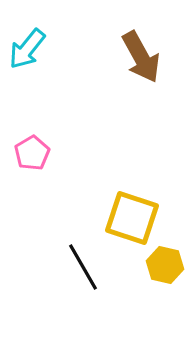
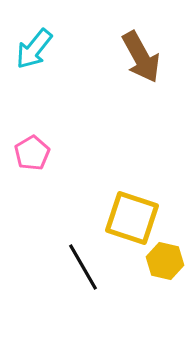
cyan arrow: moved 7 px right
yellow hexagon: moved 4 px up
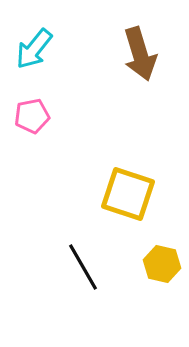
brown arrow: moved 1 px left, 3 px up; rotated 12 degrees clockwise
pink pentagon: moved 37 px up; rotated 20 degrees clockwise
yellow square: moved 4 px left, 24 px up
yellow hexagon: moved 3 px left, 3 px down
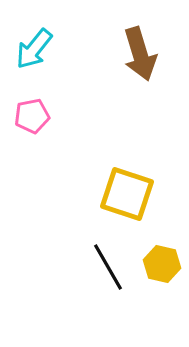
yellow square: moved 1 px left
black line: moved 25 px right
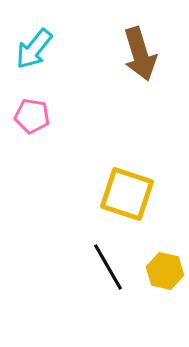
pink pentagon: rotated 20 degrees clockwise
yellow hexagon: moved 3 px right, 7 px down
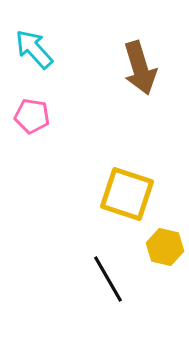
cyan arrow: rotated 99 degrees clockwise
brown arrow: moved 14 px down
black line: moved 12 px down
yellow hexagon: moved 24 px up
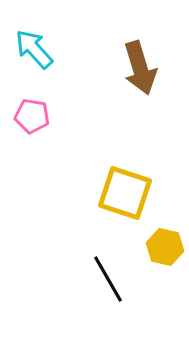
yellow square: moved 2 px left, 1 px up
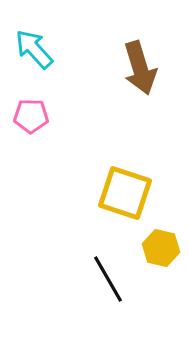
pink pentagon: moved 1 px left; rotated 8 degrees counterclockwise
yellow hexagon: moved 4 px left, 1 px down
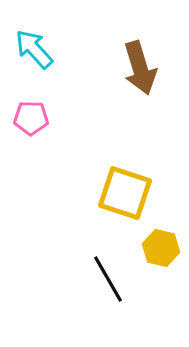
pink pentagon: moved 2 px down
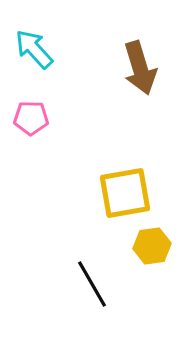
yellow square: rotated 28 degrees counterclockwise
yellow hexagon: moved 9 px left, 2 px up; rotated 21 degrees counterclockwise
black line: moved 16 px left, 5 px down
